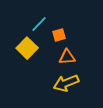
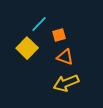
orange triangle: moved 2 px left; rotated 24 degrees clockwise
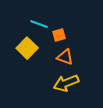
cyan line: rotated 66 degrees clockwise
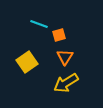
yellow square: moved 14 px down; rotated 10 degrees clockwise
orange triangle: rotated 42 degrees clockwise
yellow arrow: rotated 10 degrees counterclockwise
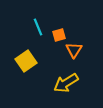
cyan line: moved 1 px left, 3 px down; rotated 48 degrees clockwise
orange triangle: moved 9 px right, 7 px up
yellow square: moved 1 px left, 1 px up
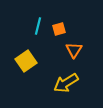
cyan line: moved 1 px up; rotated 36 degrees clockwise
orange square: moved 6 px up
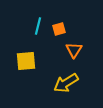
yellow square: rotated 30 degrees clockwise
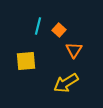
orange square: moved 1 px down; rotated 32 degrees counterclockwise
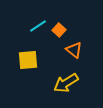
cyan line: rotated 42 degrees clockwise
orange triangle: rotated 24 degrees counterclockwise
yellow square: moved 2 px right, 1 px up
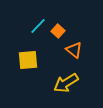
cyan line: rotated 12 degrees counterclockwise
orange square: moved 1 px left, 1 px down
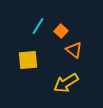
cyan line: rotated 12 degrees counterclockwise
orange square: moved 3 px right
